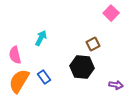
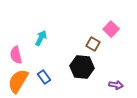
pink square: moved 16 px down
brown square: rotated 32 degrees counterclockwise
pink semicircle: moved 1 px right
orange semicircle: moved 1 px left
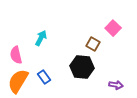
pink square: moved 2 px right, 1 px up
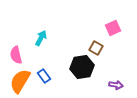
pink square: rotated 21 degrees clockwise
brown square: moved 3 px right, 4 px down
black hexagon: rotated 15 degrees counterclockwise
blue rectangle: moved 1 px up
orange semicircle: moved 2 px right
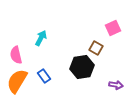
orange semicircle: moved 3 px left
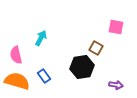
pink square: moved 3 px right, 1 px up; rotated 35 degrees clockwise
orange semicircle: rotated 75 degrees clockwise
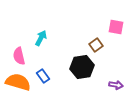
brown square: moved 3 px up; rotated 24 degrees clockwise
pink semicircle: moved 3 px right, 1 px down
blue rectangle: moved 1 px left
orange semicircle: moved 1 px right, 1 px down
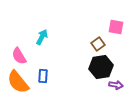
cyan arrow: moved 1 px right, 1 px up
brown square: moved 2 px right, 1 px up
pink semicircle: rotated 18 degrees counterclockwise
black hexagon: moved 19 px right
blue rectangle: rotated 40 degrees clockwise
orange semicircle: rotated 145 degrees counterclockwise
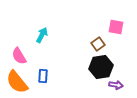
cyan arrow: moved 2 px up
orange semicircle: moved 1 px left
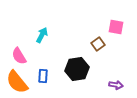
black hexagon: moved 24 px left, 2 px down
